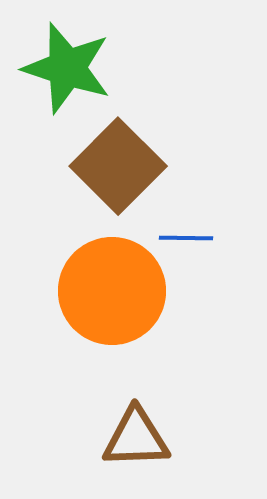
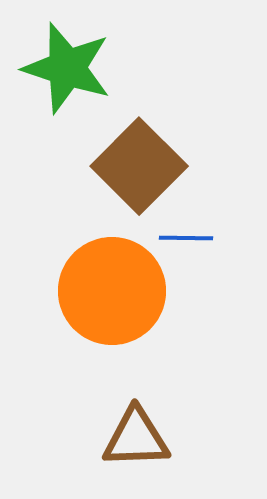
brown square: moved 21 px right
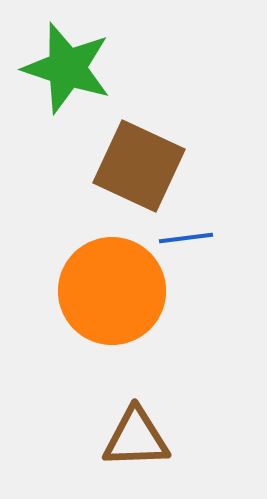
brown square: rotated 20 degrees counterclockwise
blue line: rotated 8 degrees counterclockwise
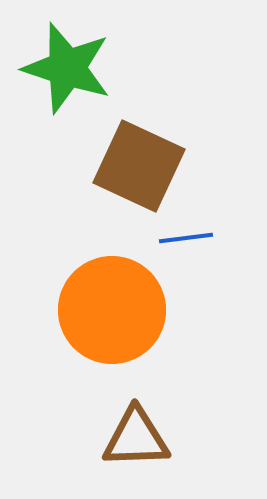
orange circle: moved 19 px down
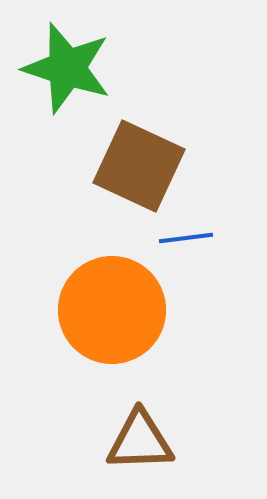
brown triangle: moved 4 px right, 3 px down
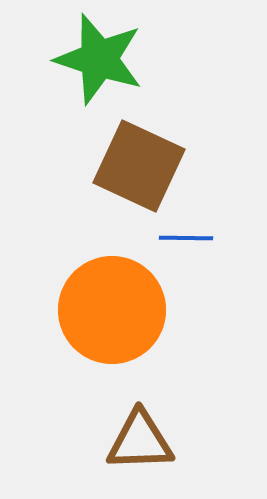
green star: moved 32 px right, 9 px up
blue line: rotated 8 degrees clockwise
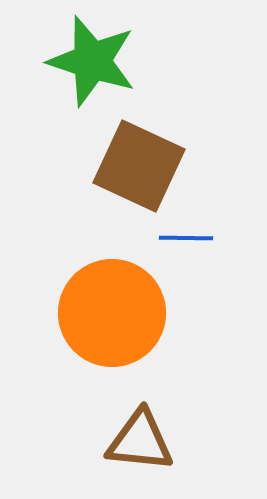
green star: moved 7 px left, 2 px down
orange circle: moved 3 px down
brown triangle: rotated 8 degrees clockwise
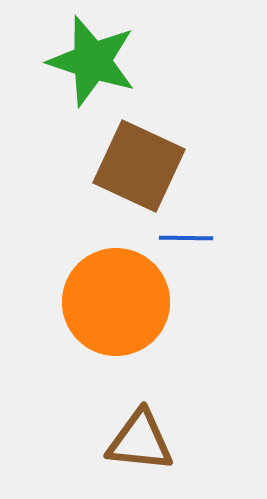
orange circle: moved 4 px right, 11 px up
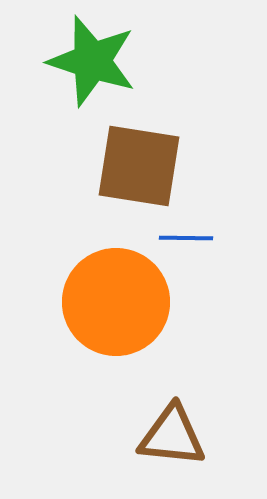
brown square: rotated 16 degrees counterclockwise
brown triangle: moved 32 px right, 5 px up
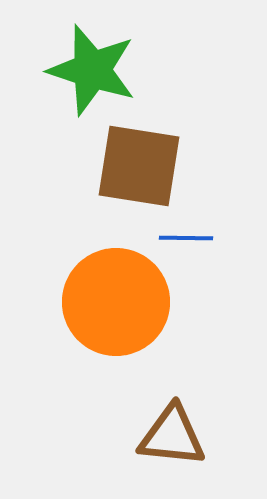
green star: moved 9 px down
